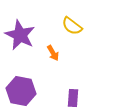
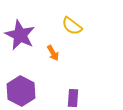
purple hexagon: rotated 16 degrees clockwise
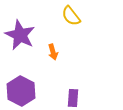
yellow semicircle: moved 1 px left, 10 px up; rotated 15 degrees clockwise
orange arrow: moved 1 px up; rotated 14 degrees clockwise
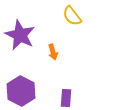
yellow semicircle: moved 1 px right
purple rectangle: moved 7 px left
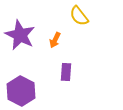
yellow semicircle: moved 7 px right
orange arrow: moved 2 px right, 12 px up; rotated 42 degrees clockwise
purple rectangle: moved 26 px up
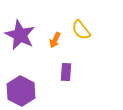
yellow semicircle: moved 2 px right, 14 px down
